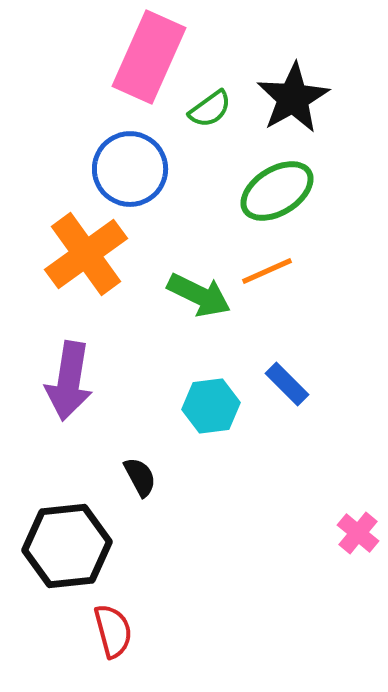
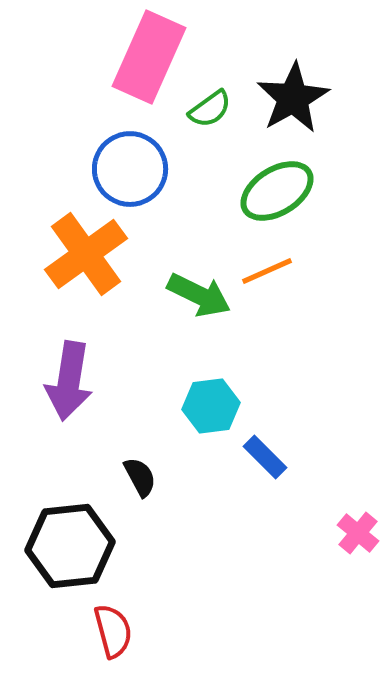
blue rectangle: moved 22 px left, 73 px down
black hexagon: moved 3 px right
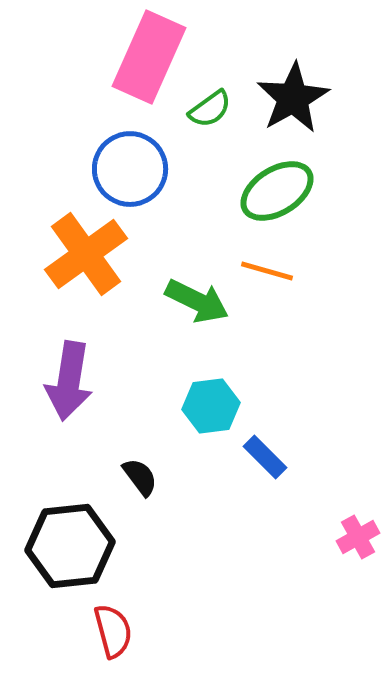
orange line: rotated 40 degrees clockwise
green arrow: moved 2 px left, 6 px down
black semicircle: rotated 9 degrees counterclockwise
pink cross: moved 4 px down; rotated 21 degrees clockwise
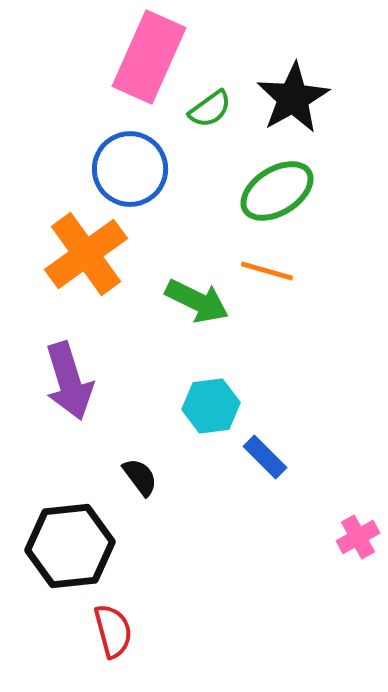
purple arrow: rotated 26 degrees counterclockwise
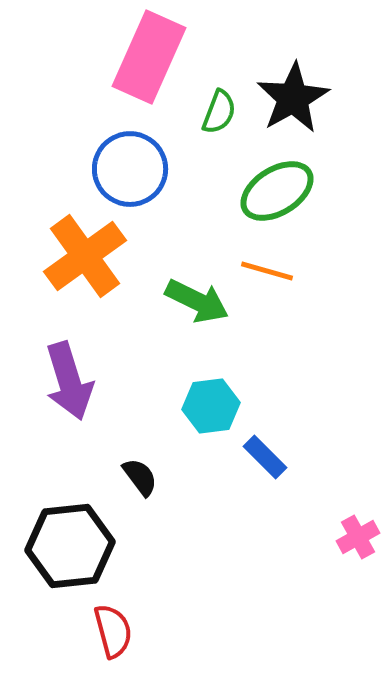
green semicircle: moved 9 px right, 3 px down; rotated 33 degrees counterclockwise
orange cross: moved 1 px left, 2 px down
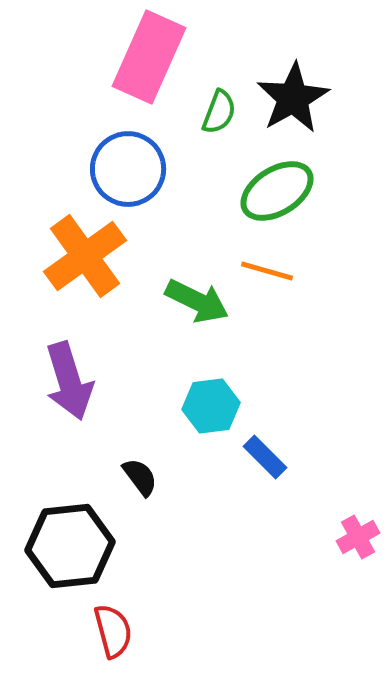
blue circle: moved 2 px left
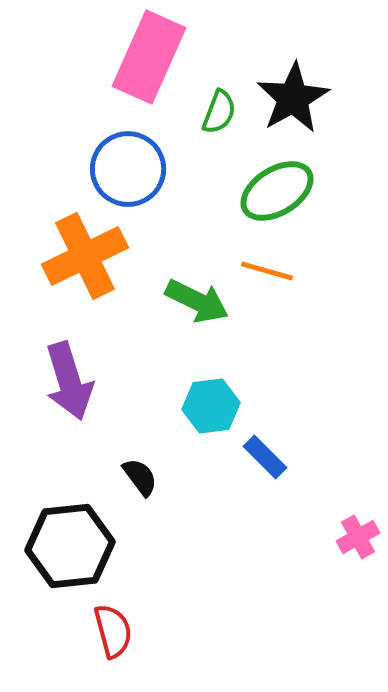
orange cross: rotated 10 degrees clockwise
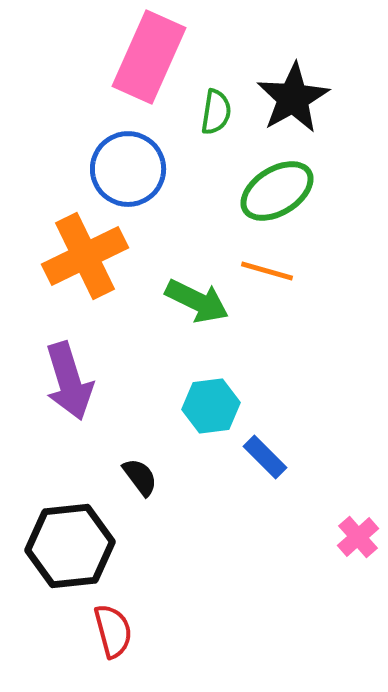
green semicircle: moved 3 px left; rotated 12 degrees counterclockwise
pink cross: rotated 12 degrees counterclockwise
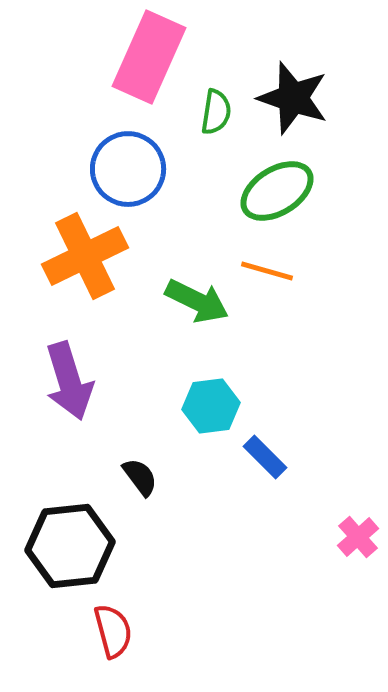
black star: rotated 24 degrees counterclockwise
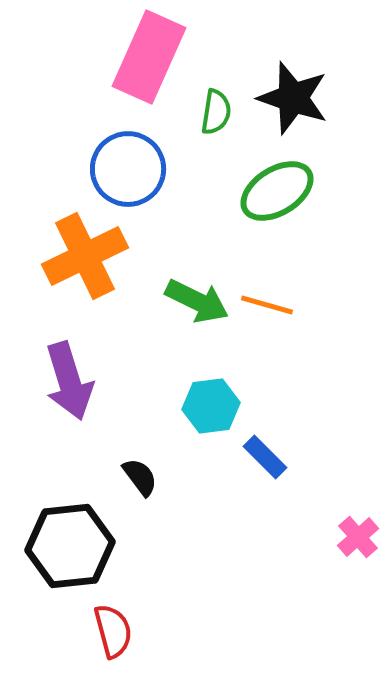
orange line: moved 34 px down
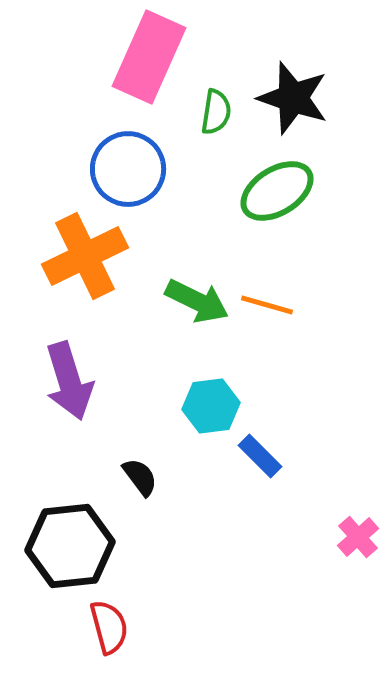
blue rectangle: moved 5 px left, 1 px up
red semicircle: moved 4 px left, 4 px up
